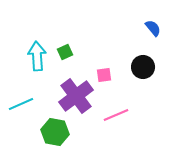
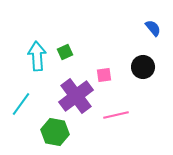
cyan line: rotated 30 degrees counterclockwise
pink line: rotated 10 degrees clockwise
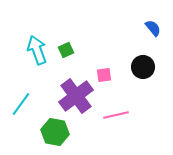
green square: moved 1 px right, 2 px up
cyan arrow: moved 6 px up; rotated 16 degrees counterclockwise
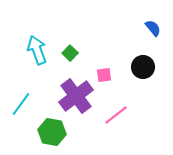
green square: moved 4 px right, 3 px down; rotated 21 degrees counterclockwise
pink line: rotated 25 degrees counterclockwise
green hexagon: moved 3 px left
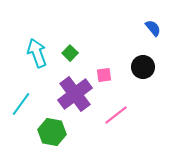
cyan arrow: moved 3 px down
purple cross: moved 1 px left, 2 px up
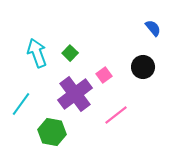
pink square: rotated 28 degrees counterclockwise
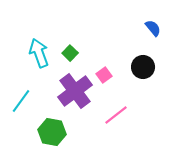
cyan arrow: moved 2 px right
purple cross: moved 3 px up
cyan line: moved 3 px up
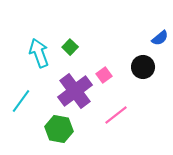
blue semicircle: moved 7 px right, 10 px down; rotated 90 degrees clockwise
green square: moved 6 px up
green hexagon: moved 7 px right, 3 px up
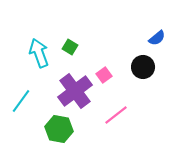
blue semicircle: moved 3 px left
green square: rotated 14 degrees counterclockwise
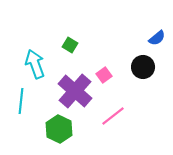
green square: moved 2 px up
cyan arrow: moved 4 px left, 11 px down
purple cross: rotated 12 degrees counterclockwise
cyan line: rotated 30 degrees counterclockwise
pink line: moved 3 px left, 1 px down
green hexagon: rotated 16 degrees clockwise
